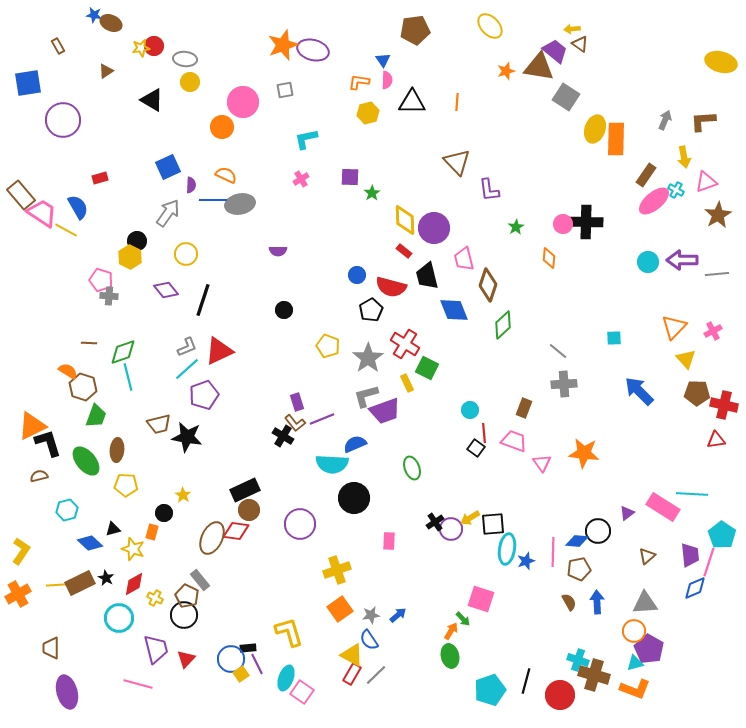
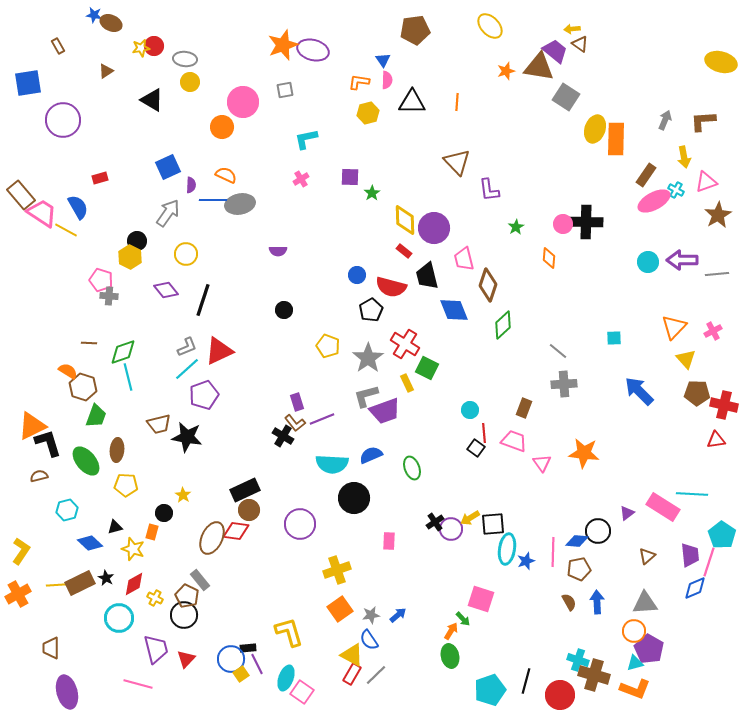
pink ellipse at (654, 201): rotated 12 degrees clockwise
blue semicircle at (355, 444): moved 16 px right, 11 px down
black triangle at (113, 529): moved 2 px right, 2 px up
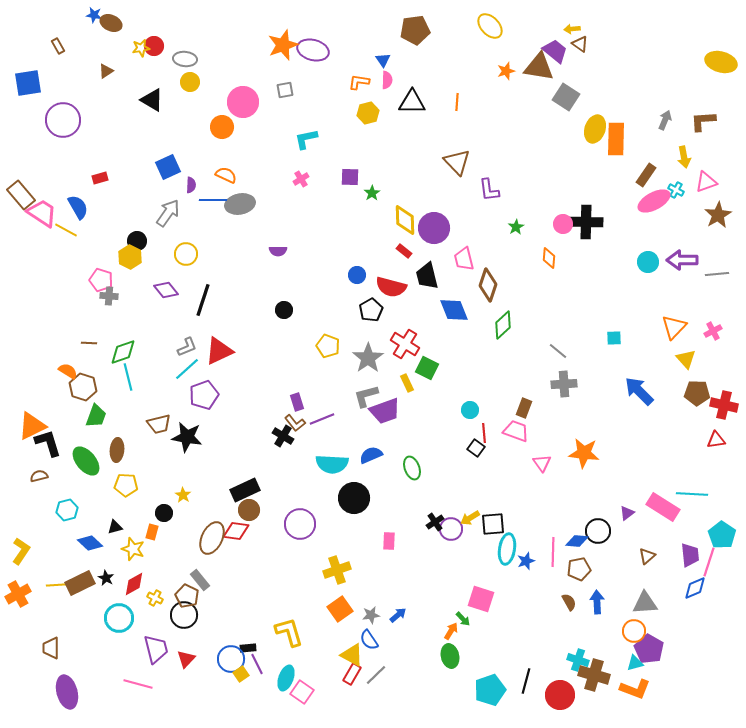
pink trapezoid at (514, 441): moved 2 px right, 10 px up
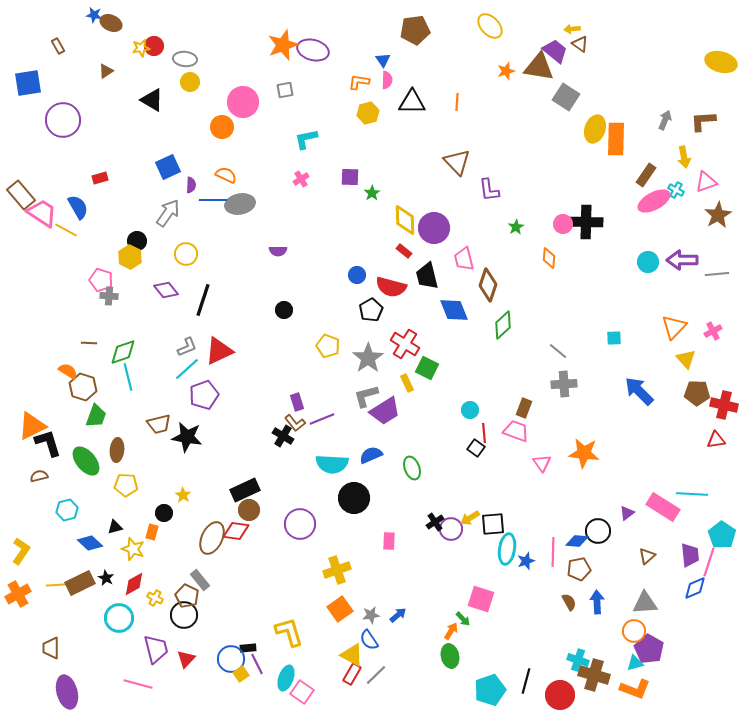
purple trapezoid at (385, 411): rotated 12 degrees counterclockwise
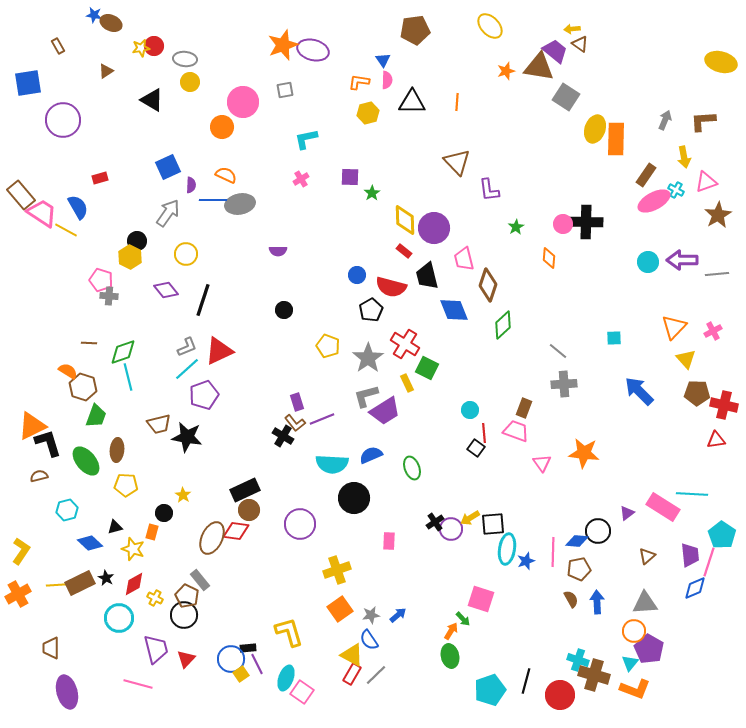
brown semicircle at (569, 602): moved 2 px right, 3 px up
cyan triangle at (635, 663): moved 5 px left; rotated 36 degrees counterclockwise
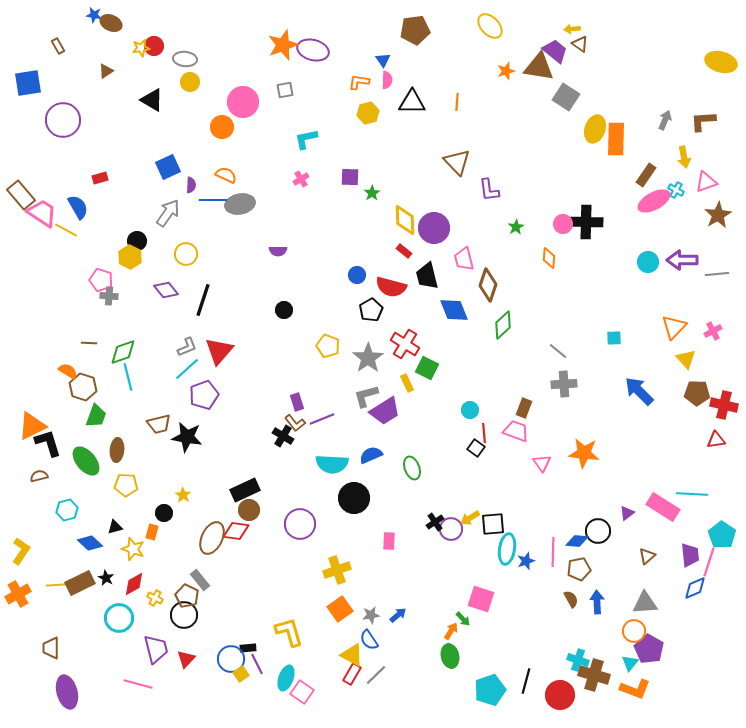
red triangle at (219, 351): rotated 24 degrees counterclockwise
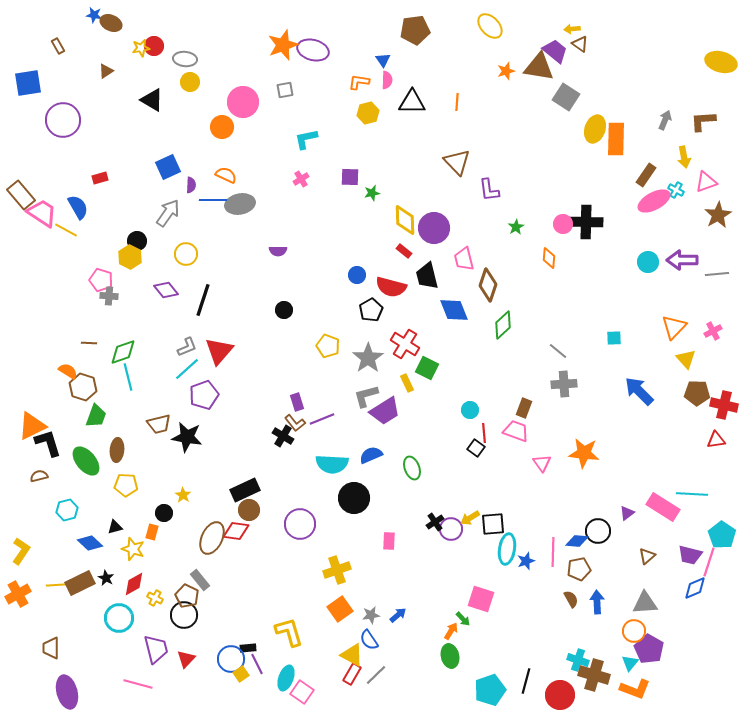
green star at (372, 193): rotated 21 degrees clockwise
purple trapezoid at (690, 555): rotated 110 degrees clockwise
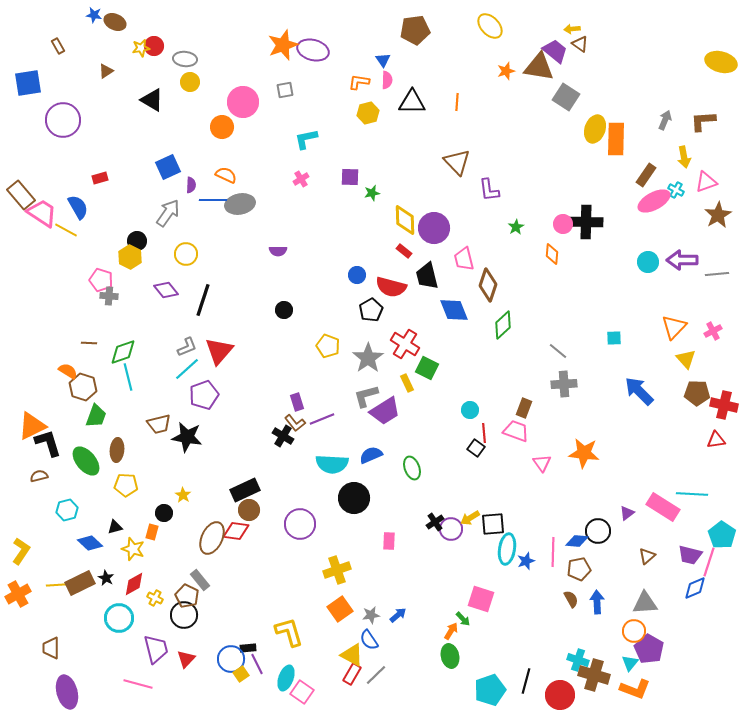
brown ellipse at (111, 23): moved 4 px right, 1 px up
orange diamond at (549, 258): moved 3 px right, 4 px up
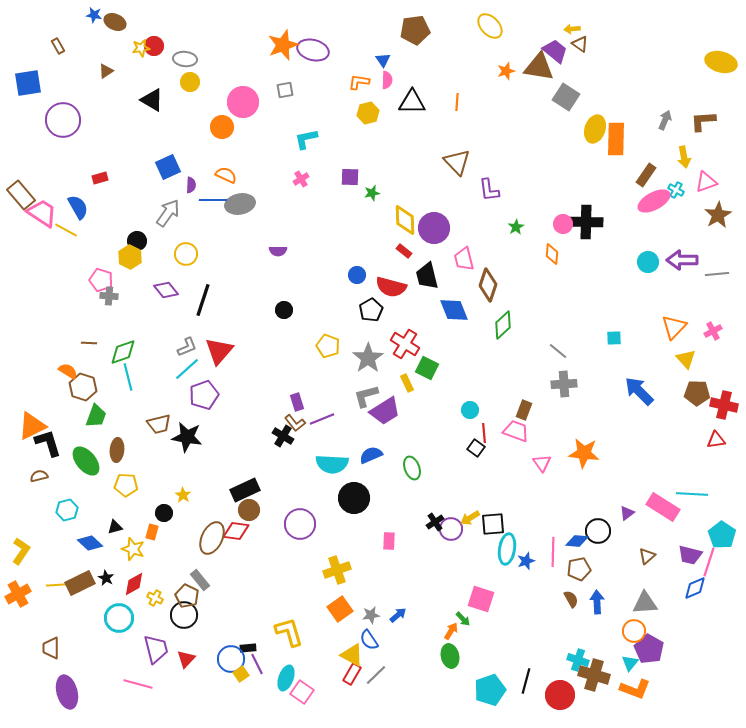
brown rectangle at (524, 408): moved 2 px down
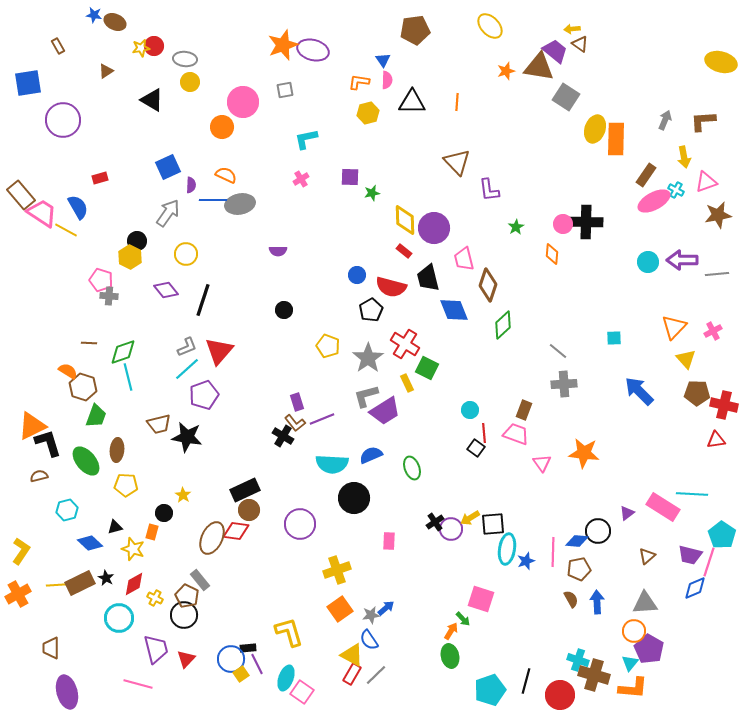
brown star at (718, 215): rotated 20 degrees clockwise
black trapezoid at (427, 276): moved 1 px right, 2 px down
pink trapezoid at (516, 431): moved 3 px down
blue arrow at (398, 615): moved 12 px left, 7 px up
orange L-shape at (635, 689): moved 2 px left, 1 px up; rotated 16 degrees counterclockwise
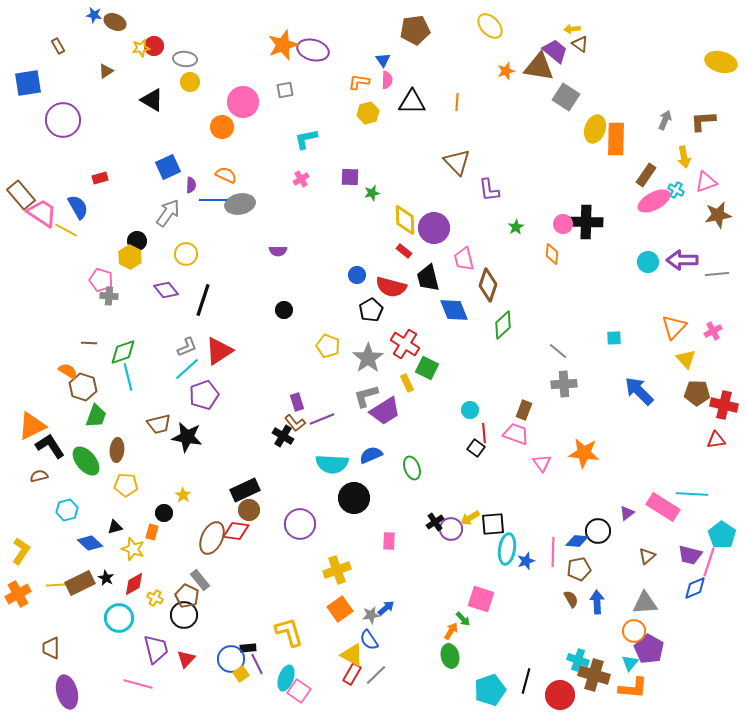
red triangle at (219, 351): rotated 16 degrees clockwise
black L-shape at (48, 443): moved 2 px right, 3 px down; rotated 16 degrees counterclockwise
pink square at (302, 692): moved 3 px left, 1 px up
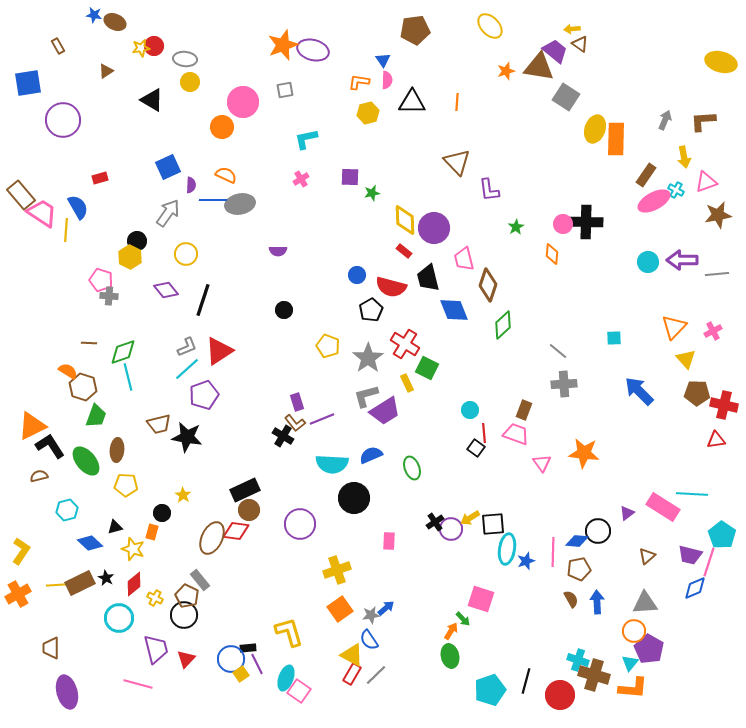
yellow line at (66, 230): rotated 65 degrees clockwise
black circle at (164, 513): moved 2 px left
red diamond at (134, 584): rotated 10 degrees counterclockwise
